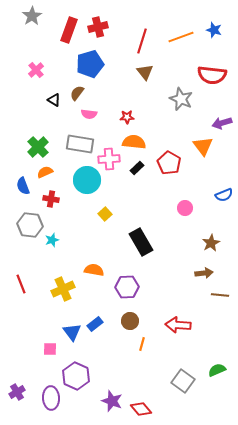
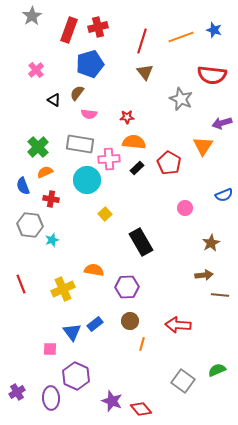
orange triangle at (203, 146): rotated 10 degrees clockwise
brown arrow at (204, 273): moved 2 px down
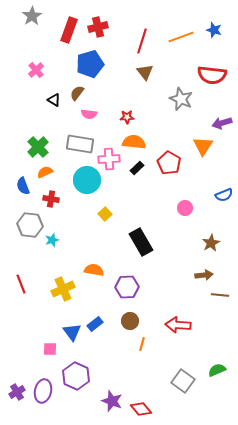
purple ellipse at (51, 398): moved 8 px left, 7 px up; rotated 15 degrees clockwise
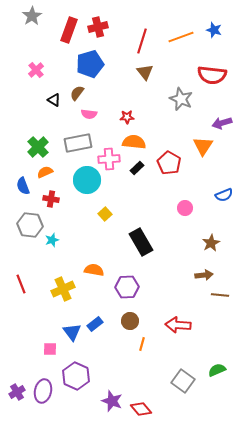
gray rectangle at (80, 144): moved 2 px left, 1 px up; rotated 20 degrees counterclockwise
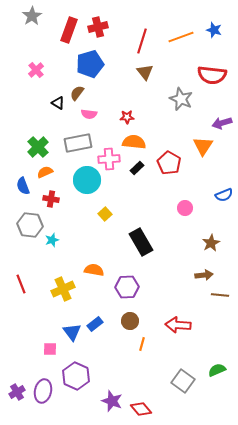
black triangle at (54, 100): moved 4 px right, 3 px down
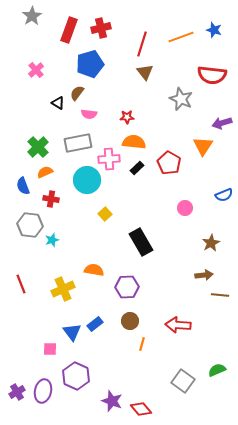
red cross at (98, 27): moved 3 px right, 1 px down
red line at (142, 41): moved 3 px down
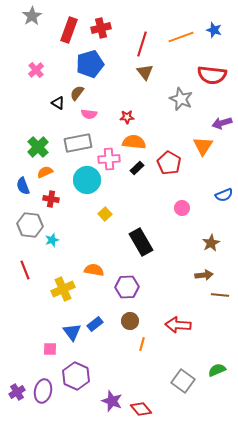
pink circle at (185, 208): moved 3 px left
red line at (21, 284): moved 4 px right, 14 px up
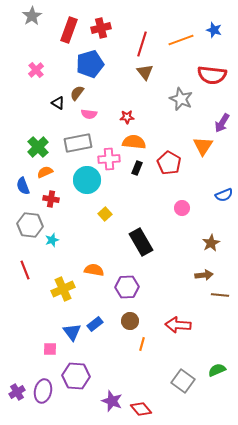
orange line at (181, 37): moved 3 px down
purple arrow at (222, 123): rotated 42 degrees counterclockwise
black rectangle at (137, 168): rotated 24 degrees counterclockwise
purple hexagon at (76, 376): rotated 20 degrees counterclockwise
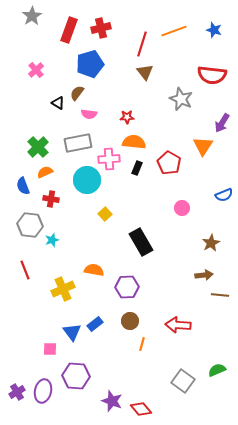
orange line at (181, 40): moved 7 px left, 9 px up
